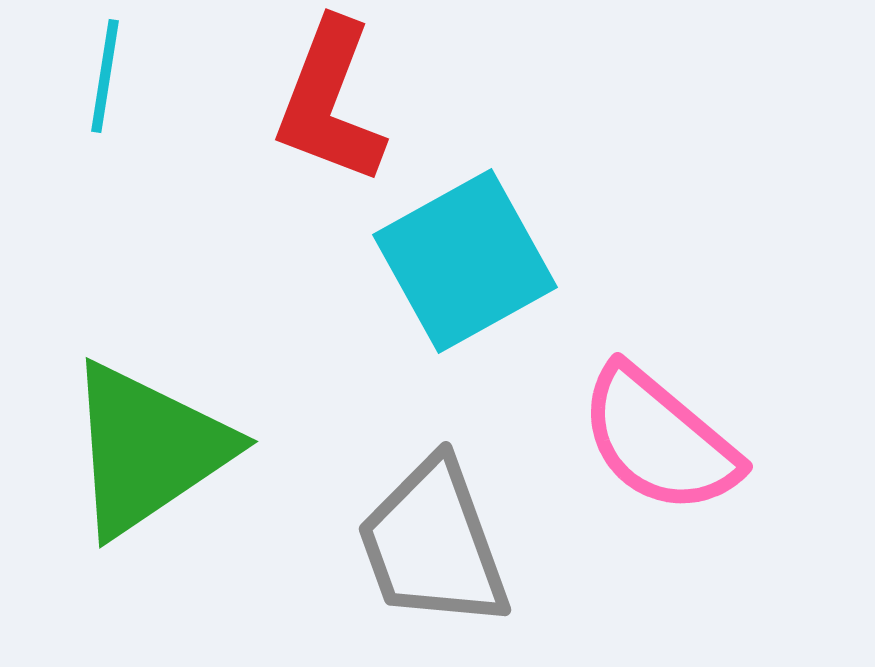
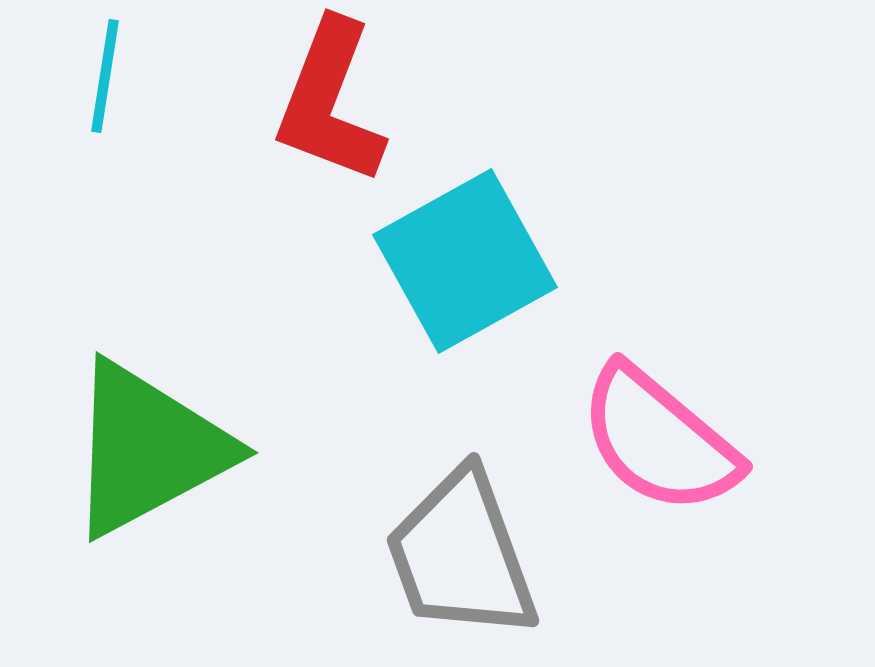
green triangle: rotated 6 degrees clockwise
gray trapezoid: moved 28 px right, 11 px down
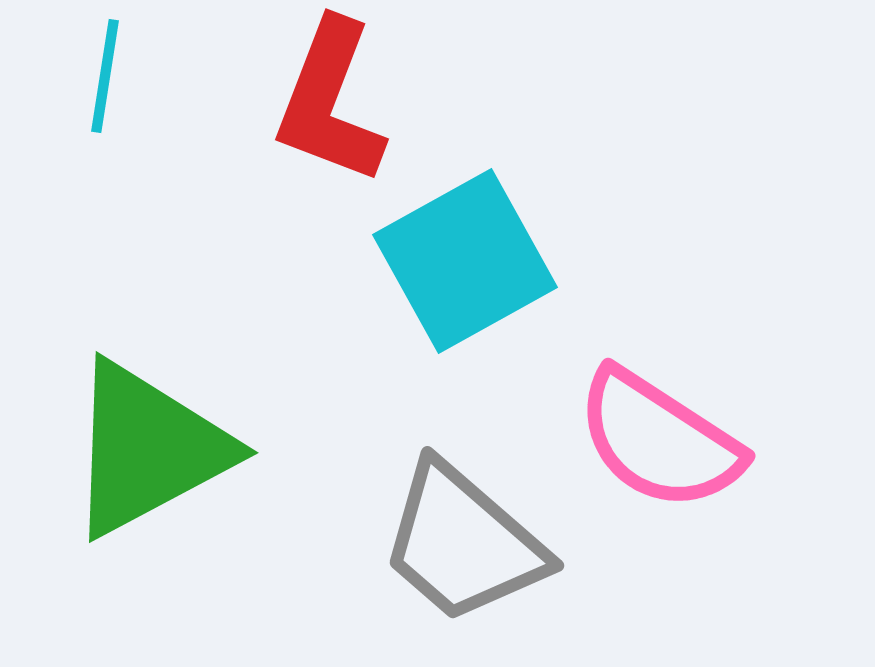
pink semicircle: rotated 7 degrees counterclockwise
gray trapezoid: moved 2 px right, 12 px up; rotated 29 degrees counterclockwise
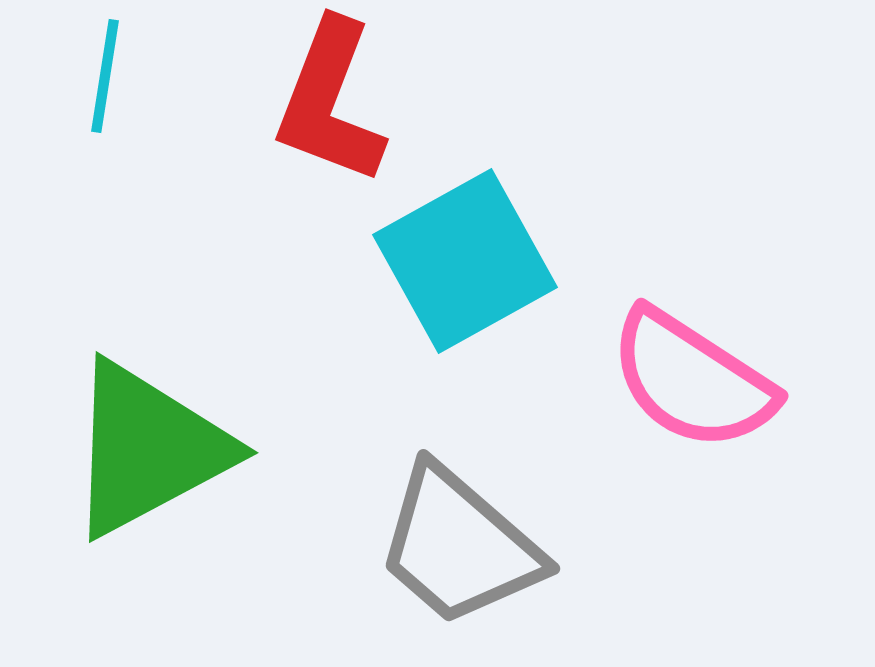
pink semicircle: moved 33 px right, 60 px up
gray trapezoid: moved 4 px left, 3 px down
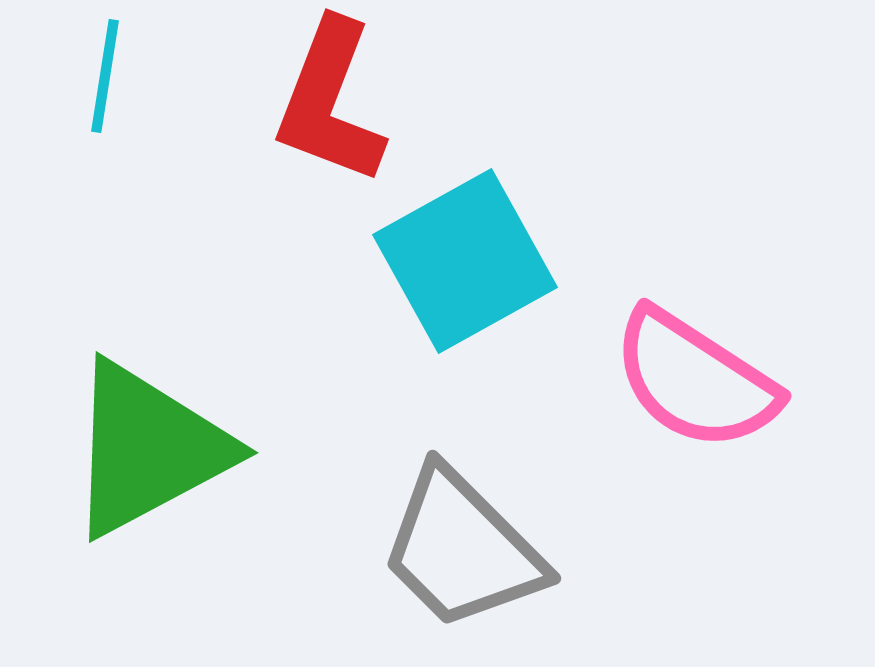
pink semicircle: moved 3 px right
gray trapezoid: moved 3 px right, 3 px down; rotated 4 degrees clockwise
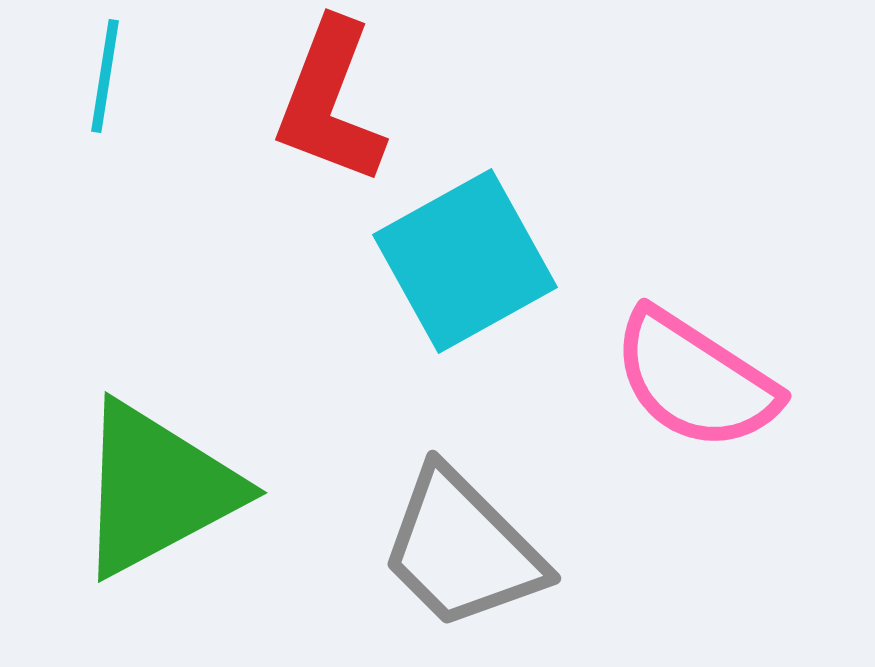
green triangle: moved 9 px right, 40 px down
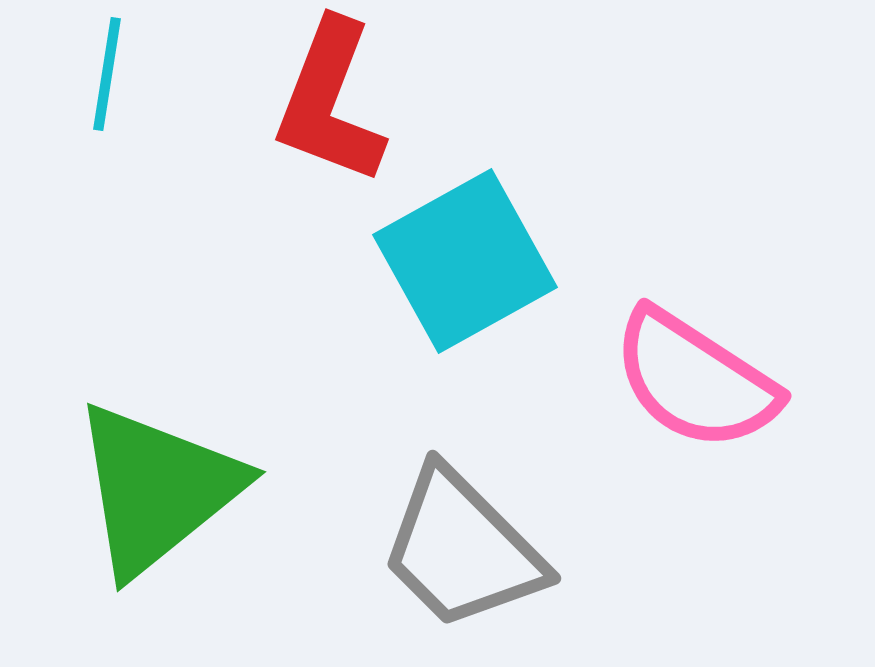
cyan line: moved 2 px right, 2 px up
green triangle: rotated 11 degrees counterclockwise
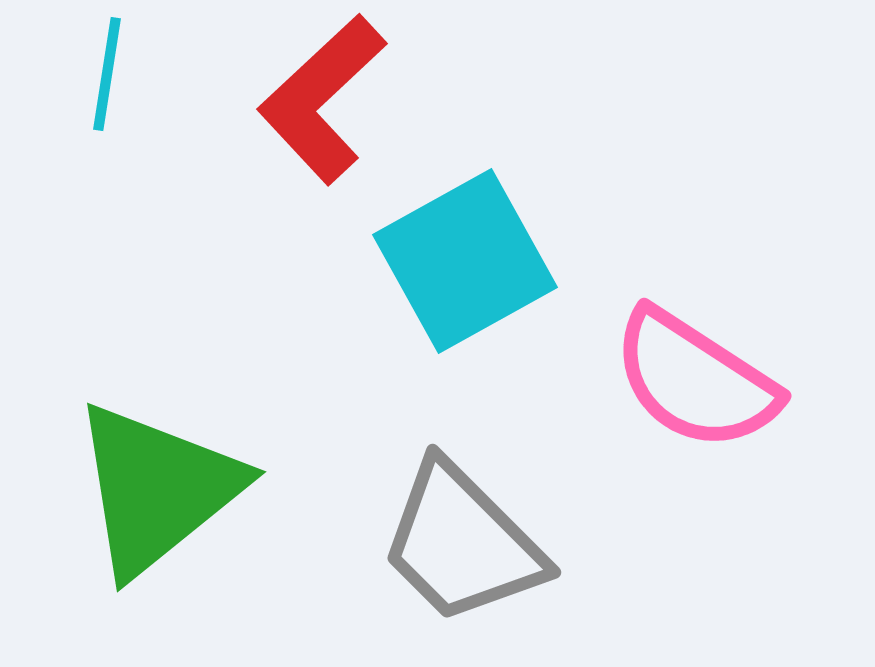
red L-shape: moved 8 px left, 3 px up; rotated 26 degrees clockwise
gray trapezoid: moved 6 px up
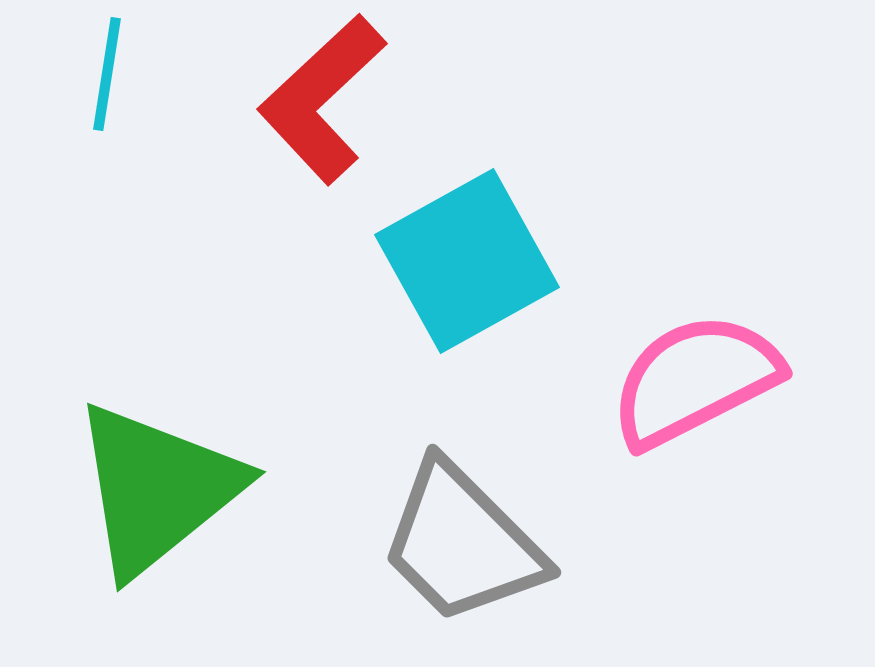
cyan square: moved 2 px right
pink semicircle: rotated 120 degrees clockwise
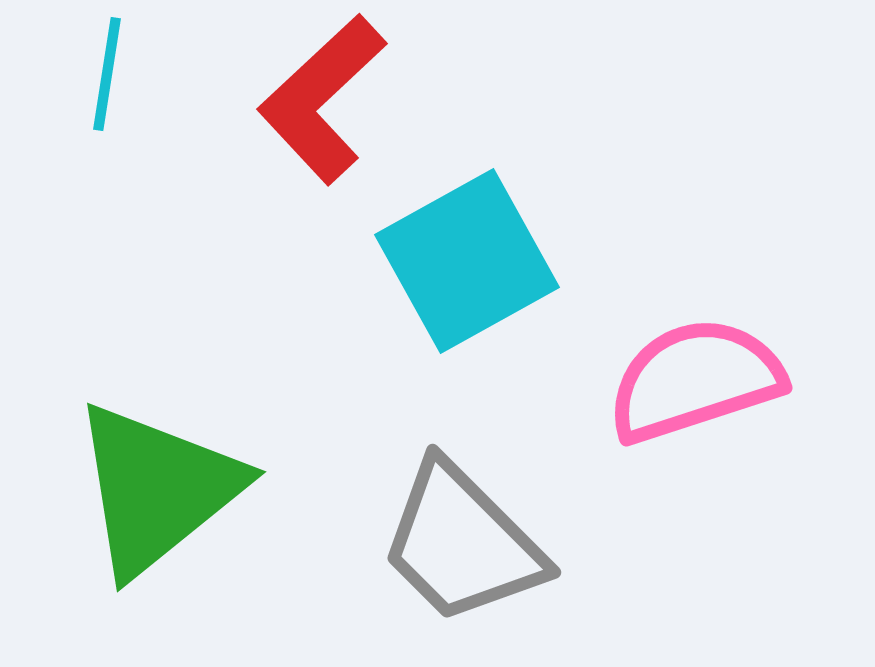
pink semicircle: rotated 9 degrees clockwise
